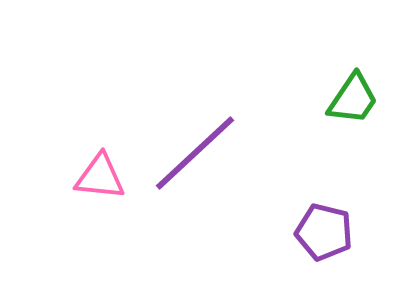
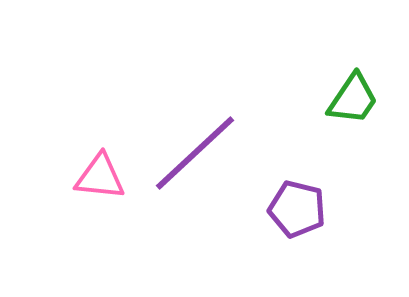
purple pentagon: moved 27 px left, 23 px up
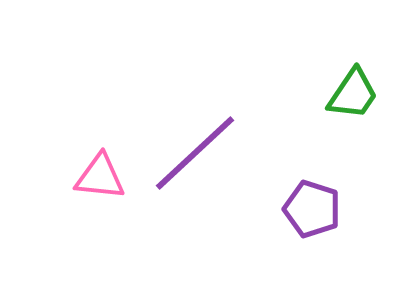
green trapezoid: moved 5 px up
purple pentagon: moved 15 px right; rotated 4 degrees clockwise
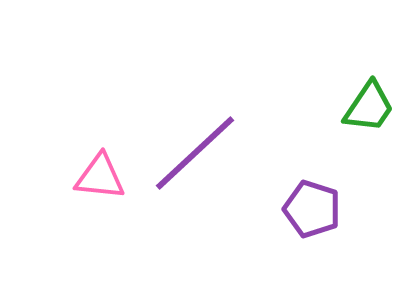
green trapezoid: moved 16 px right, 13 px down
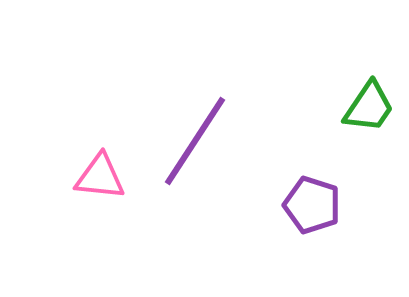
purple line: moved 12 px up; rotated 14 degrees counterclockwise
purple pentagon: moved 4 px up
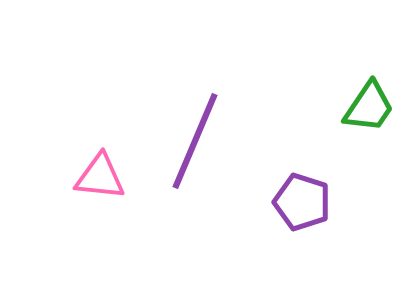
purple line: rotated 10 degrees counterclockwise
purple pentagon: moved 10 px left, 3 px up
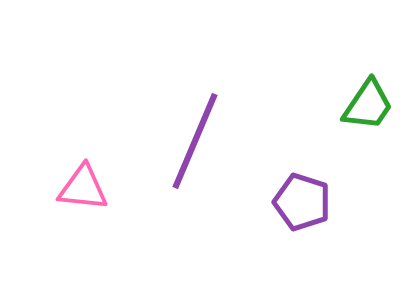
green trapezoid: moved 1 px left, 2 px up
pink triangle: moved 17 px left, 11 px down
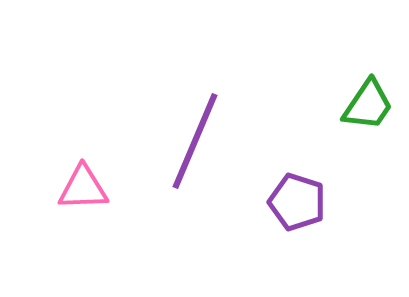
pink triangle: rotated 8 degrees counterclockwise
purple pentagon: moved 5 px left
